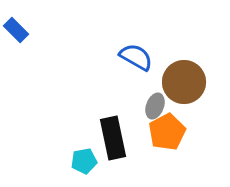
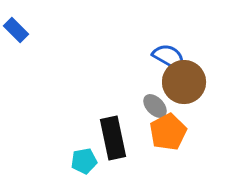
blue semicircle: moved 33 px right
gray ellipse: rotated 65 degrees counterclockwise
orange pentagon: moved 1 px right
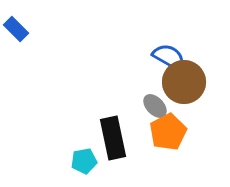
blue rectangle: moved 1 px up
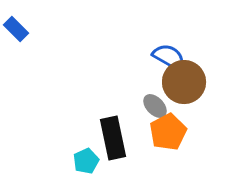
cyan pentagon: moved 2 px right; rotated 15 degrees counterclockwise
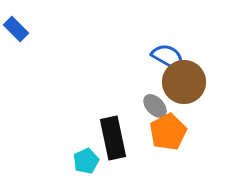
blue semicircle: moved 1 px left
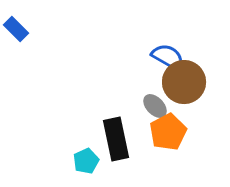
black rectangle: moved 3 px right, 1 px down
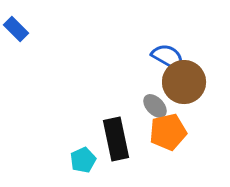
orange pentagon: rotated 15 degrees clockwise
cyan pentagon: moved 3 px left, 1 px up
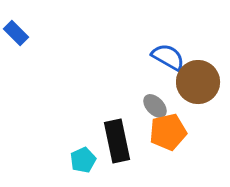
blue rectangle: moved 4 px down
brown circle: moved 14 px right
black rectangle: moved 1 px right, 2 px down
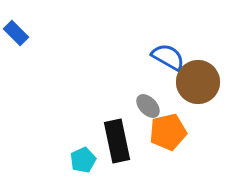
gray ellipse: moved 7 px left
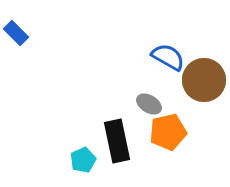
brown circle: moved 6 px right, 2 px up
gray ellipse: moved 1 px right, 2 px up; rotated 15 degrees counterclockwise
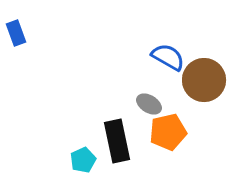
blue rectangle: rotated 25 degrees clockwise
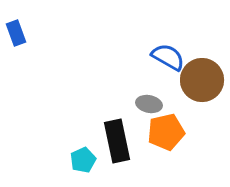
brown circle: moved 2 px left
gray ellipse: rotated 20 degrees counterclockwise
orange pentagon: moved 2 px left
